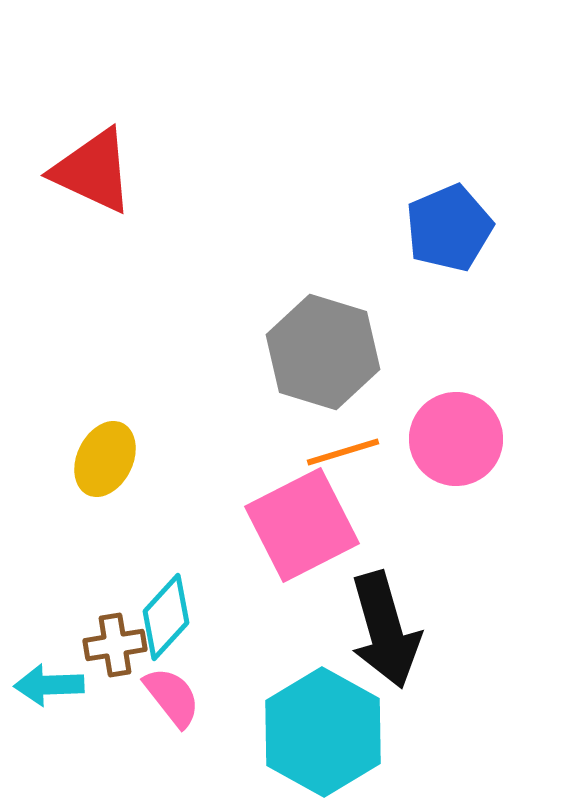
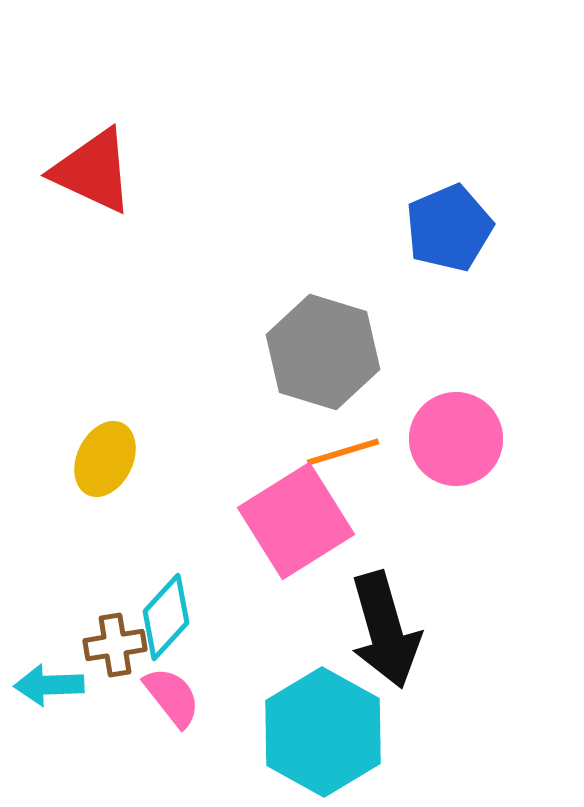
pink square: moved 6 px left, 4 px up; rotated 5 degrees counterclockwise
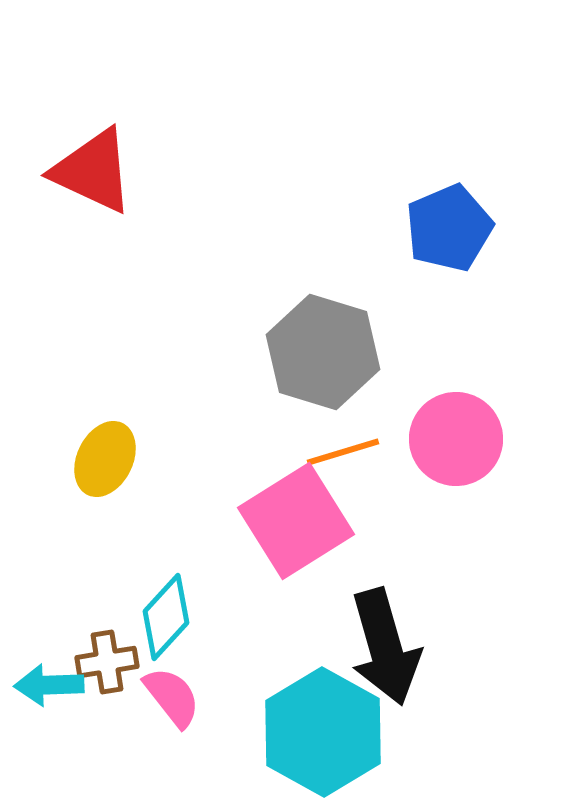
black arrow: moved 17 px down
brown cross: moved 8 px left, 17 px down
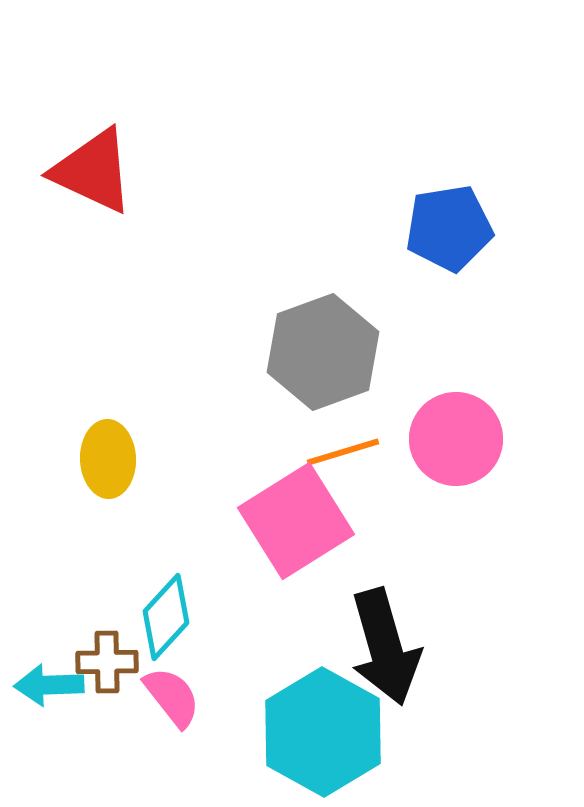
blue pentagon: rotated 14 degrees clockwise
gray hexagon: rotated 23 degrees clockwise
yellow ellipse: moved 3 px right; rotated 28 degrees counterclockwise
brown cross: rotated 8 degrees clockwise
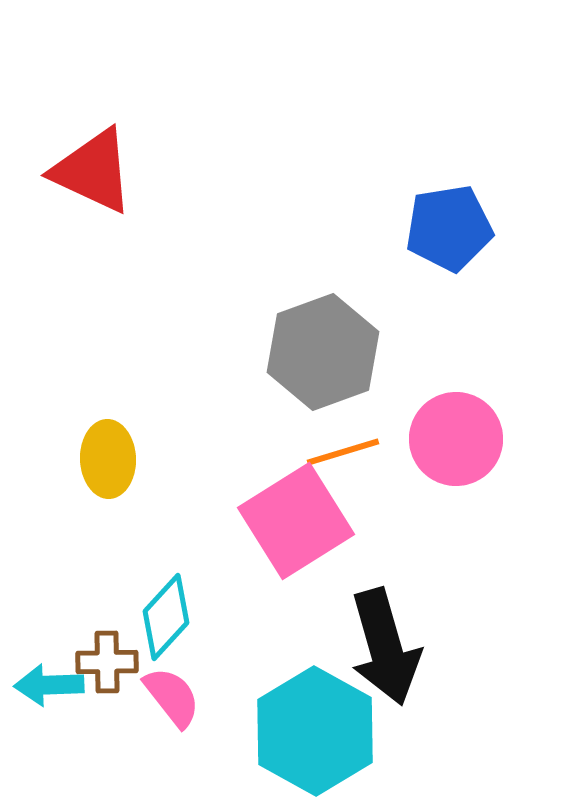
cyan hexagon: moved 8 px left, 1 px up
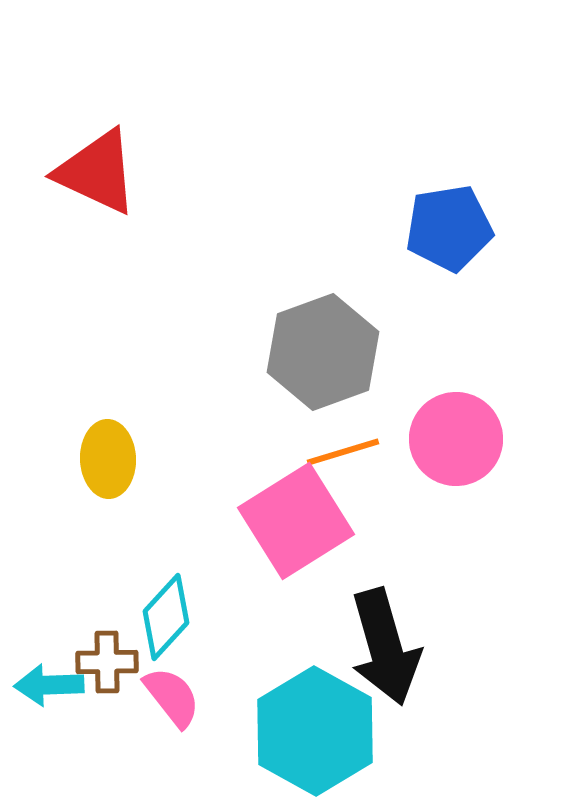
red triangle: moved 4 px right, 1 px down
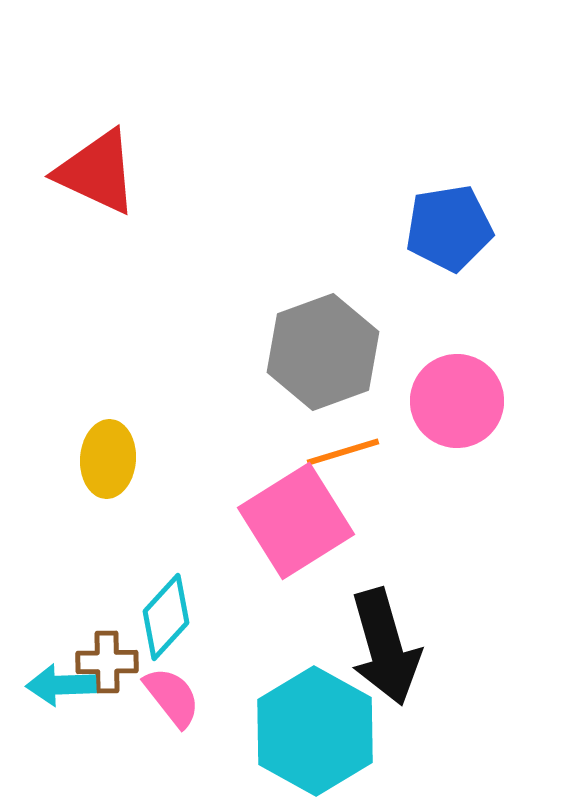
pink circle: moved 1 px right, 38 px up
yellow ellipse: rotated 6 degrees clockwise
cyan arrow: moved 12 px right
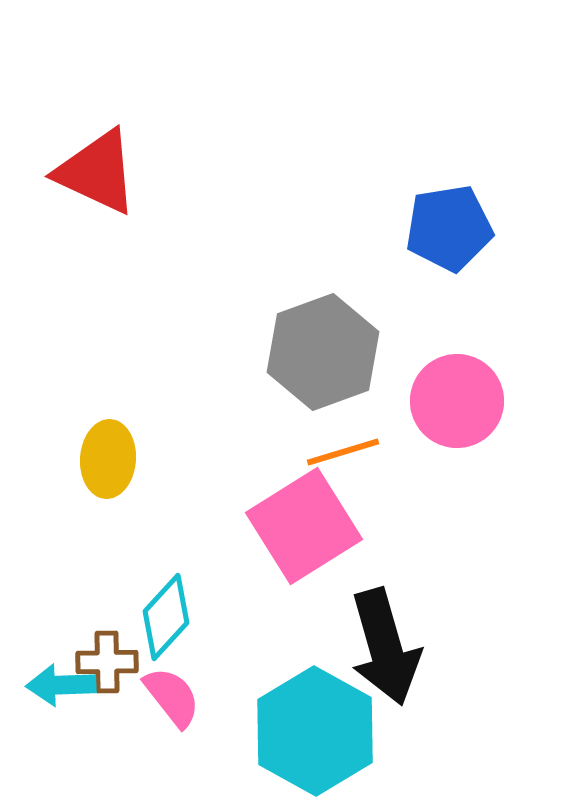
pink square: moved 8 px right, 5 px down
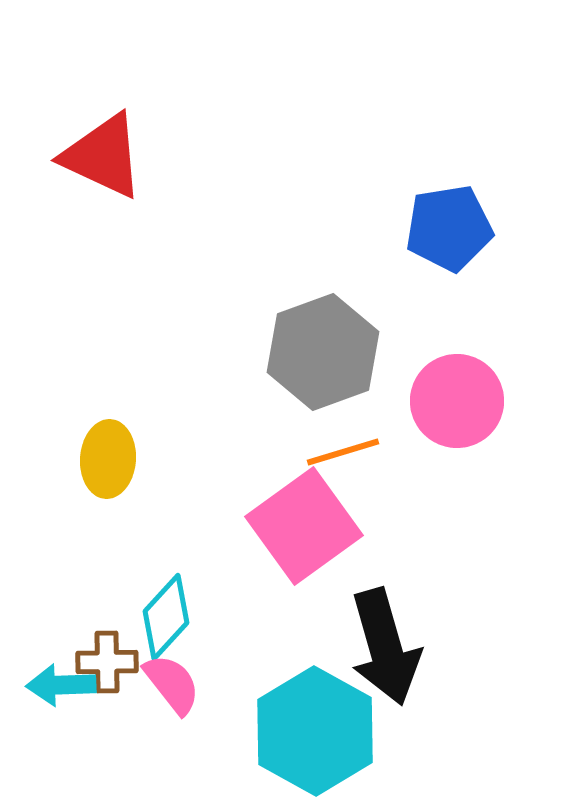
red triangle: moved 6 px right, 16 px up
pink square: rotated 4 degrees counterclockwise
pink semicircle: moved 13 px up
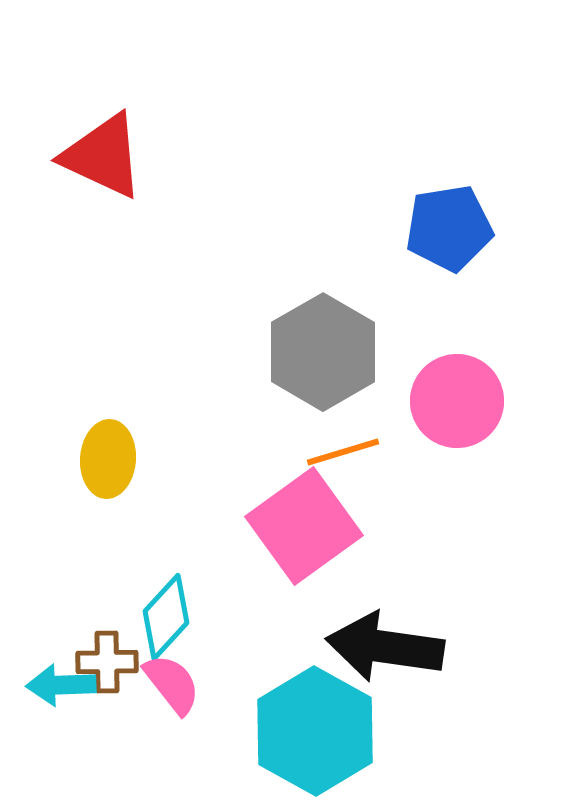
gray hexagon: rotated 10 degrees counterclockwise
black arrow: rotated 114 degrees clockwise
